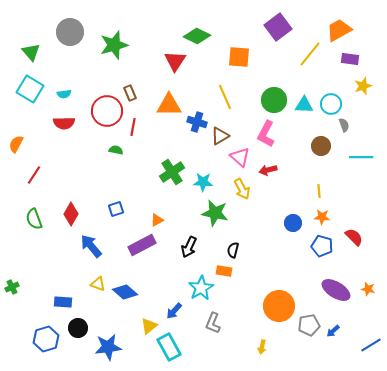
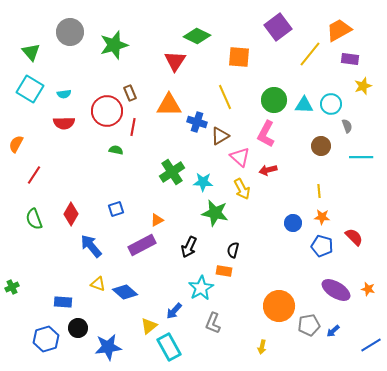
gray semicircle at (344, 125): moved 3 px right, 1 px down
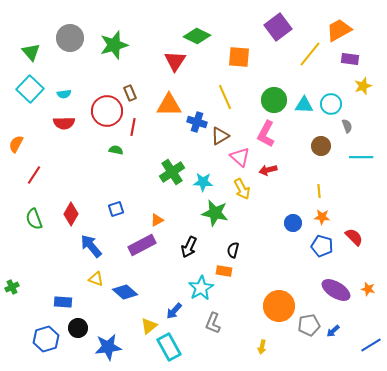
gray circle at (70, 32): moved 6 px down
cyan square at (30, 89): rotated 12 degrees clockwise
yellow triangle at (98, 284): moved 2 px left, 5 px up
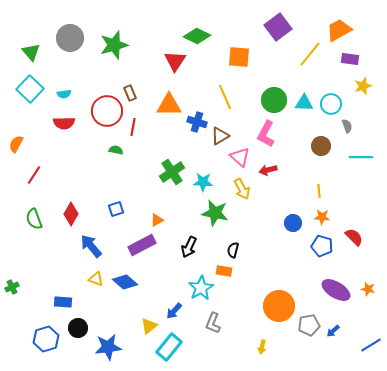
cyan triangle at (304, 105): moved 2 px up
blue diamond at (125, 292): moved 10 px up
cyan rectangle at (169, 347): rotated 68 degrees clockwise
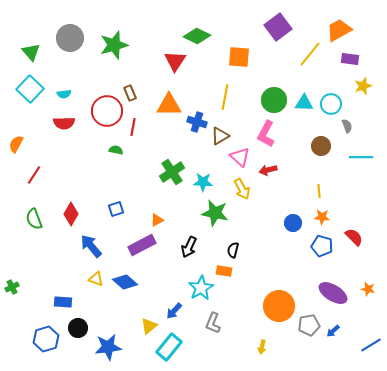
yellow line at (225, 97): rotated 35 degrees clockwise
purple ellipse at (336, 290): moved 3 px left, 3 px down
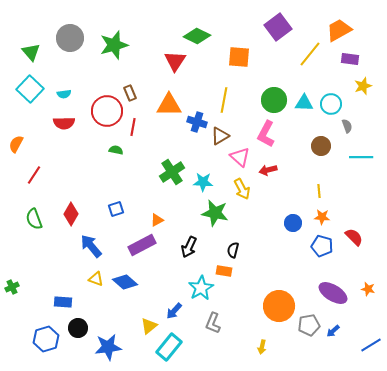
yellow line at (225, 97): moved 1 px left, 3 px down
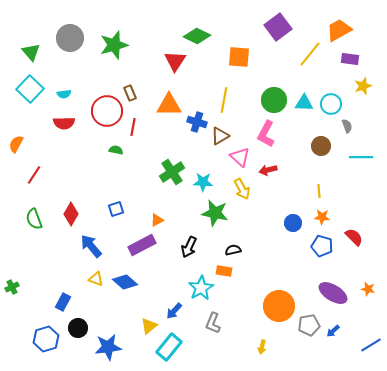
black semicircle at (233, 250): rotated 63 degrees clockwise
blue rectangle at (63, 302): rotated 66 degrees counterclockwise
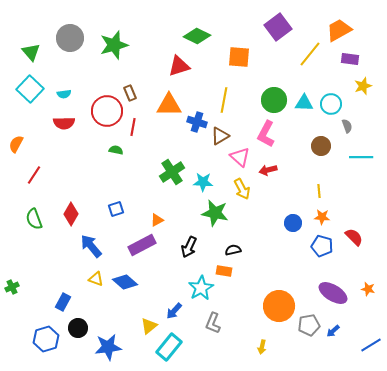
red triangle at (175, 61): moved 4 px right, 5 px down; rotated 40 degrees clockwise
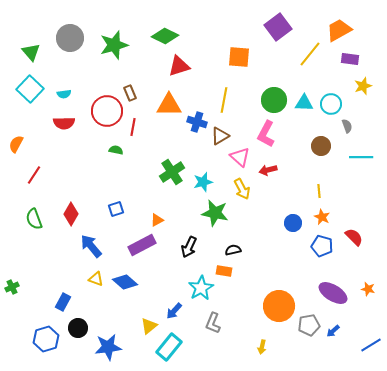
green diamond at (197, 36): moved 32 px left
cyan star at (203, 182): rotated 18 degrees counterclockwise
orange star at (322, 217): rotated 21 degrees clockwise
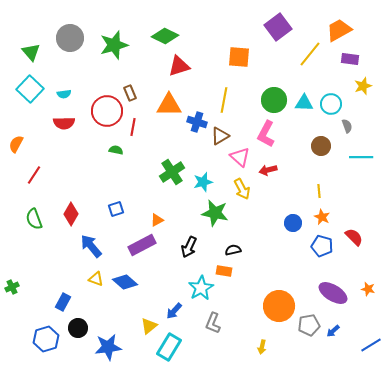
cyan rectangle at (169, 347): rotated 8 degrees counterclockwise
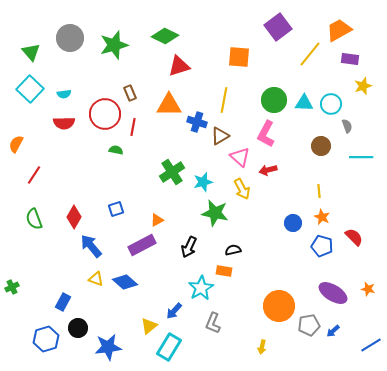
red circle at (107, 111): moved 2 px left, 3 px down
red diamond at (71, 214): moved 3 px right, 3 px down
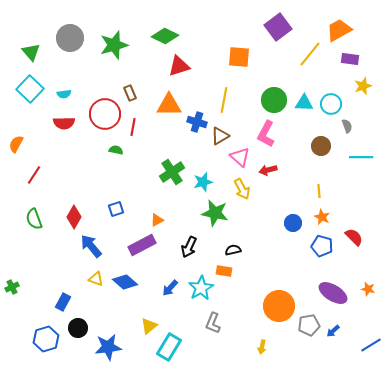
blue arrow at (174, 311): moved 4 px left, 23 px up
